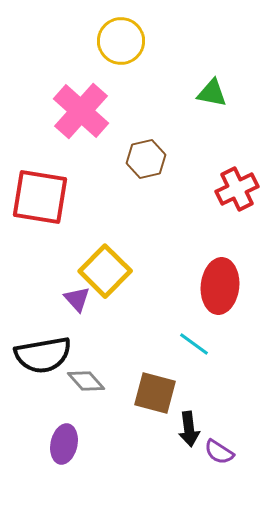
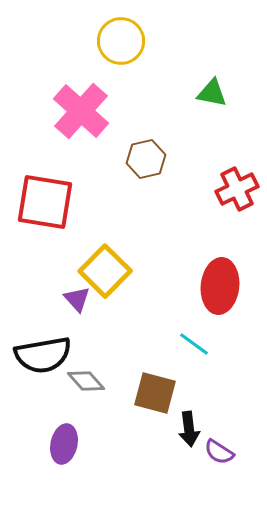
red square: moved 5 px right, 5 px down
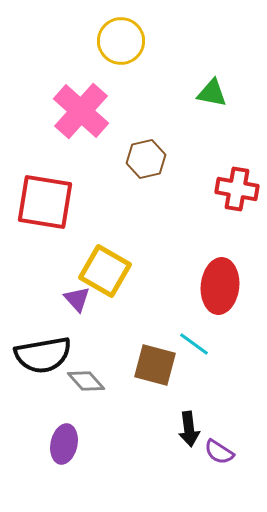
red cross: rotated 36 degrees clockwise
yellow square: rotated 15 degrees counterclockwise
brown square: moved 28 px up
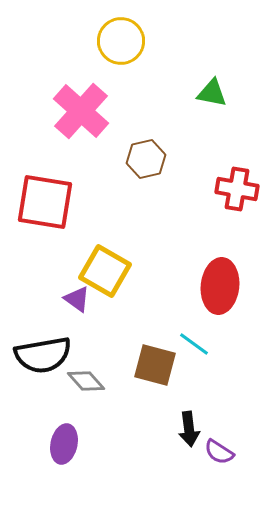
purple triangle: rotated 12 degrees counterclockwise
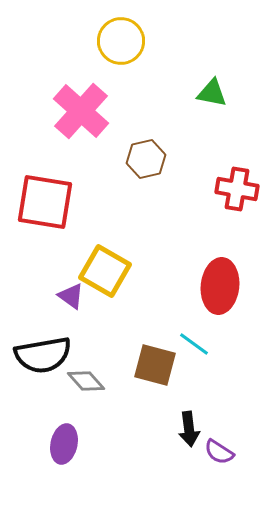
purple triangle: moved 6 px left, 3 px up
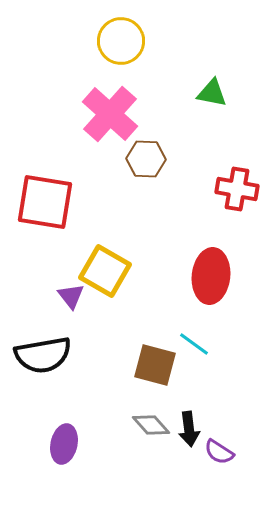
pink cross: moved 29 px right, 3 px down
brown hexagon: rotated 15 degrees clockwise
red ellipse: moved 9 px left, 10 px up
purple triangle: rotated 16 degrees clockwise
gray diamond: moved 65 px right, 44 px down
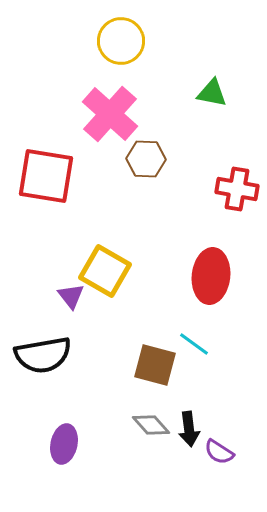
red square: moved 1 px right, 26 px up
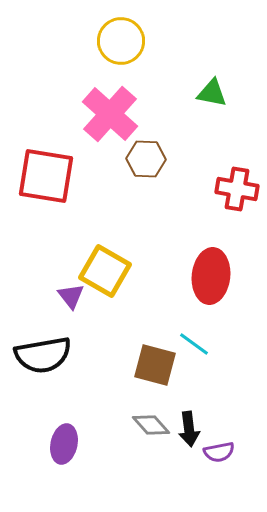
purple semicircle: rotated 44 degrees counterclockwise
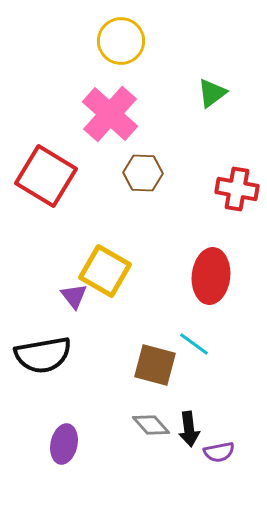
green triangle: rotated 48 degrees counterclockwise
brown hexagon: moved 3 px left, 14 px down
red square: rotated 22 degrees clockwise
purple triangle: moved 3 px right
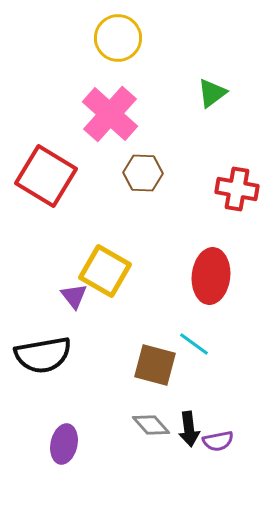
yellow circle: moved 3 px left, 3 px up
purple semicircle: moved 1 px left, 11 px up
